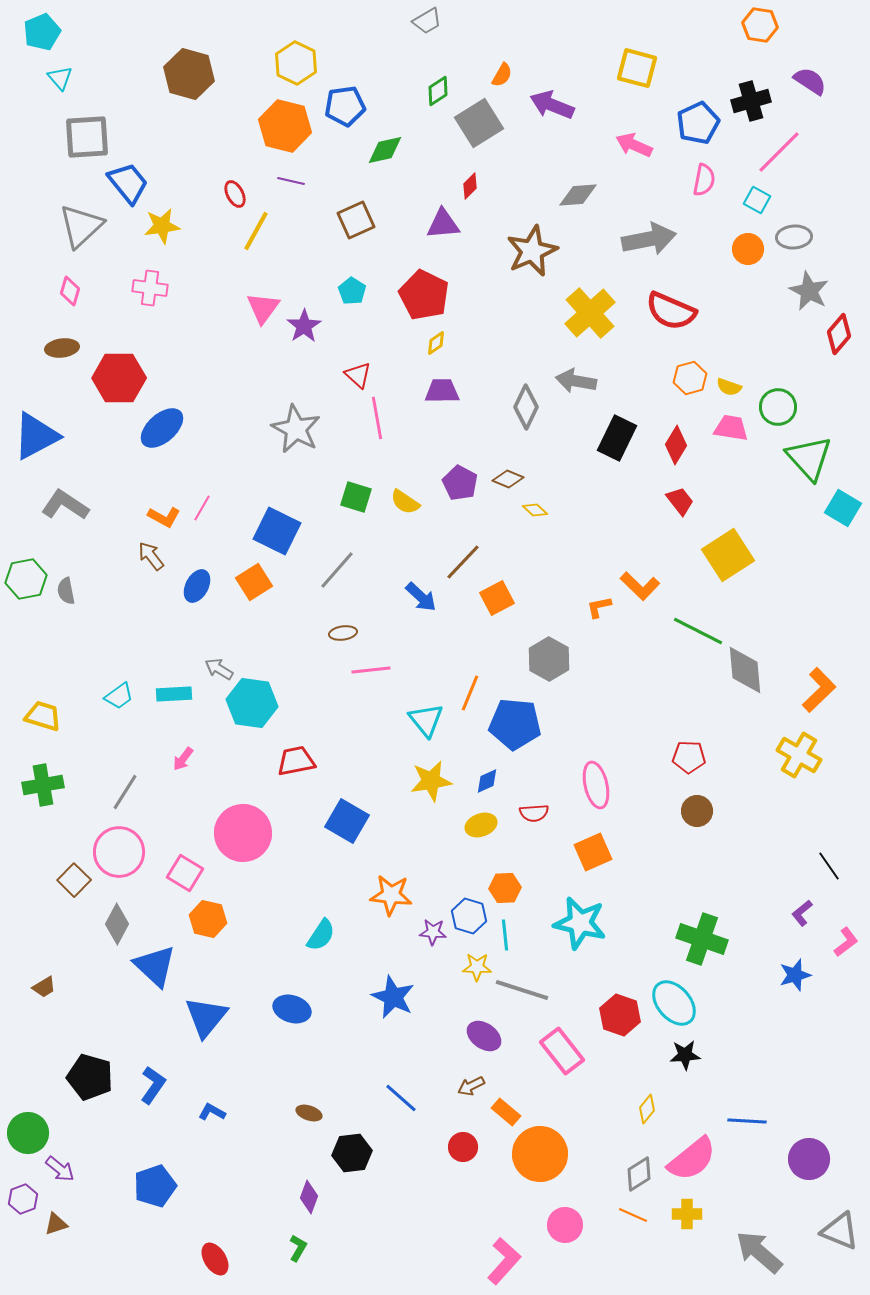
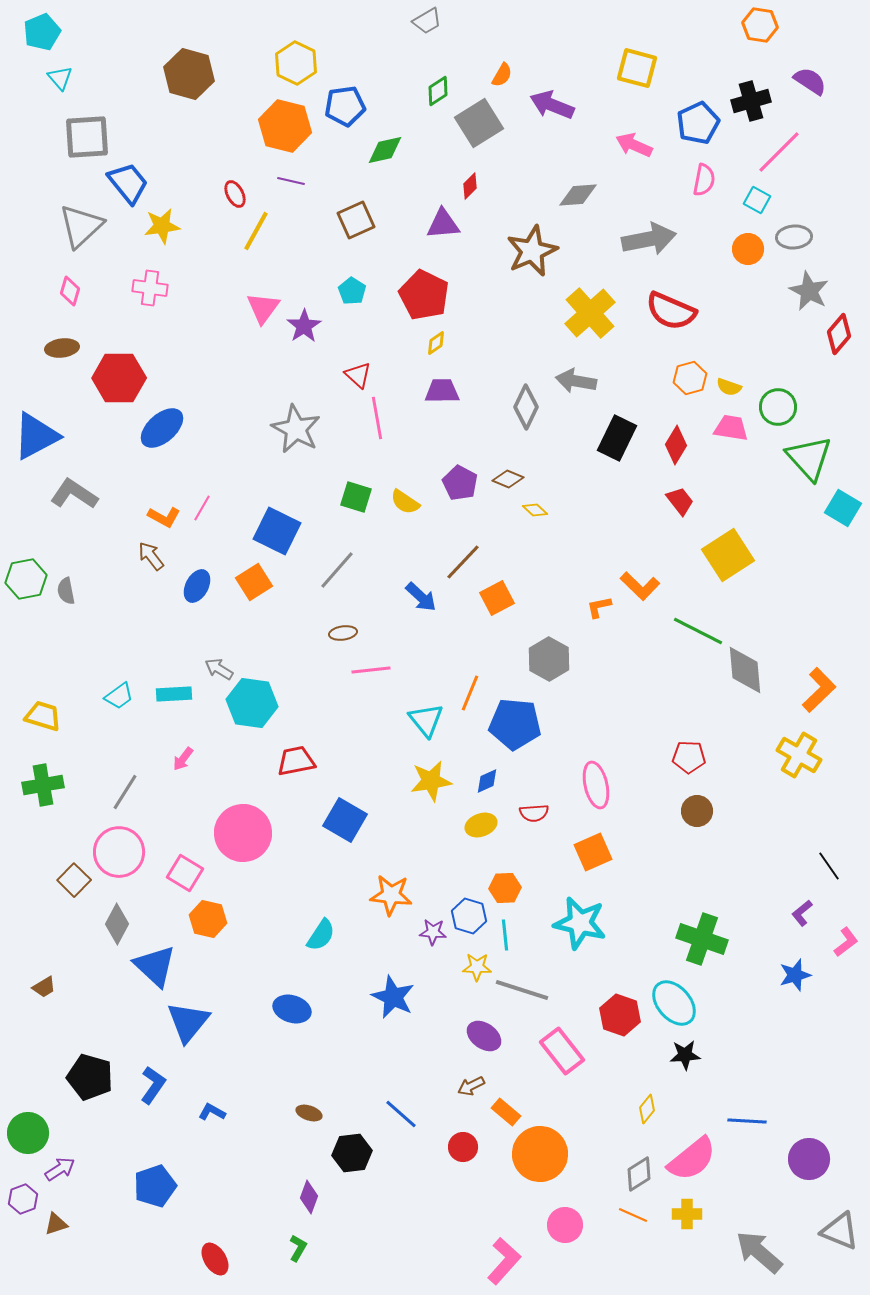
gray L-shape at (65, 505): moved 9 px right, 11 px up
blue square at (347, 821): moved 2 px left, 1 px up
blue triangle at (206, 1017): moved 18 px left, 5 px down
blue line at (401, 1098): moved 16 px down
purple arrow at (60, 1169): rotated 72 degrees counterclockwise
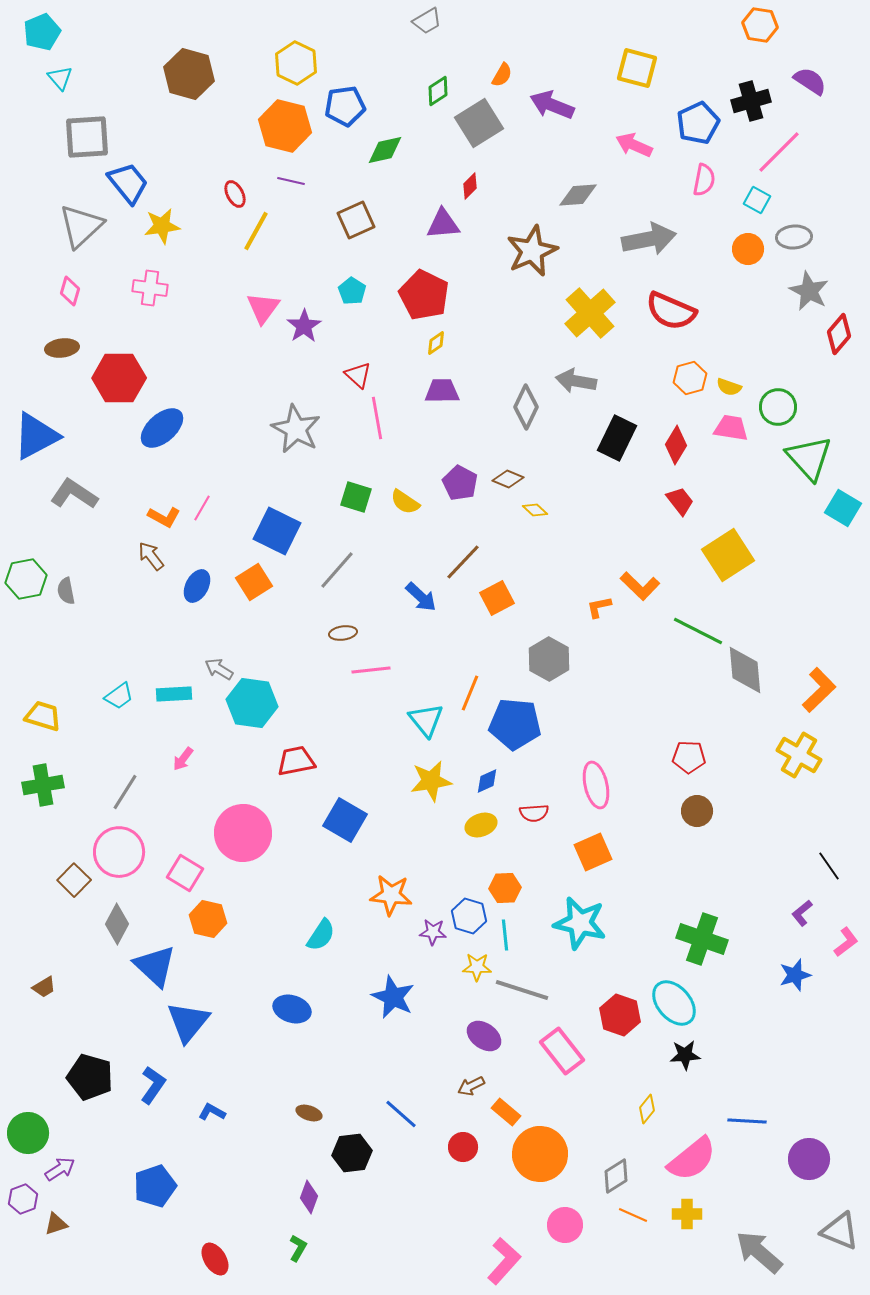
gray diamond at (639, 1174): moved 23 px left, 2 px down
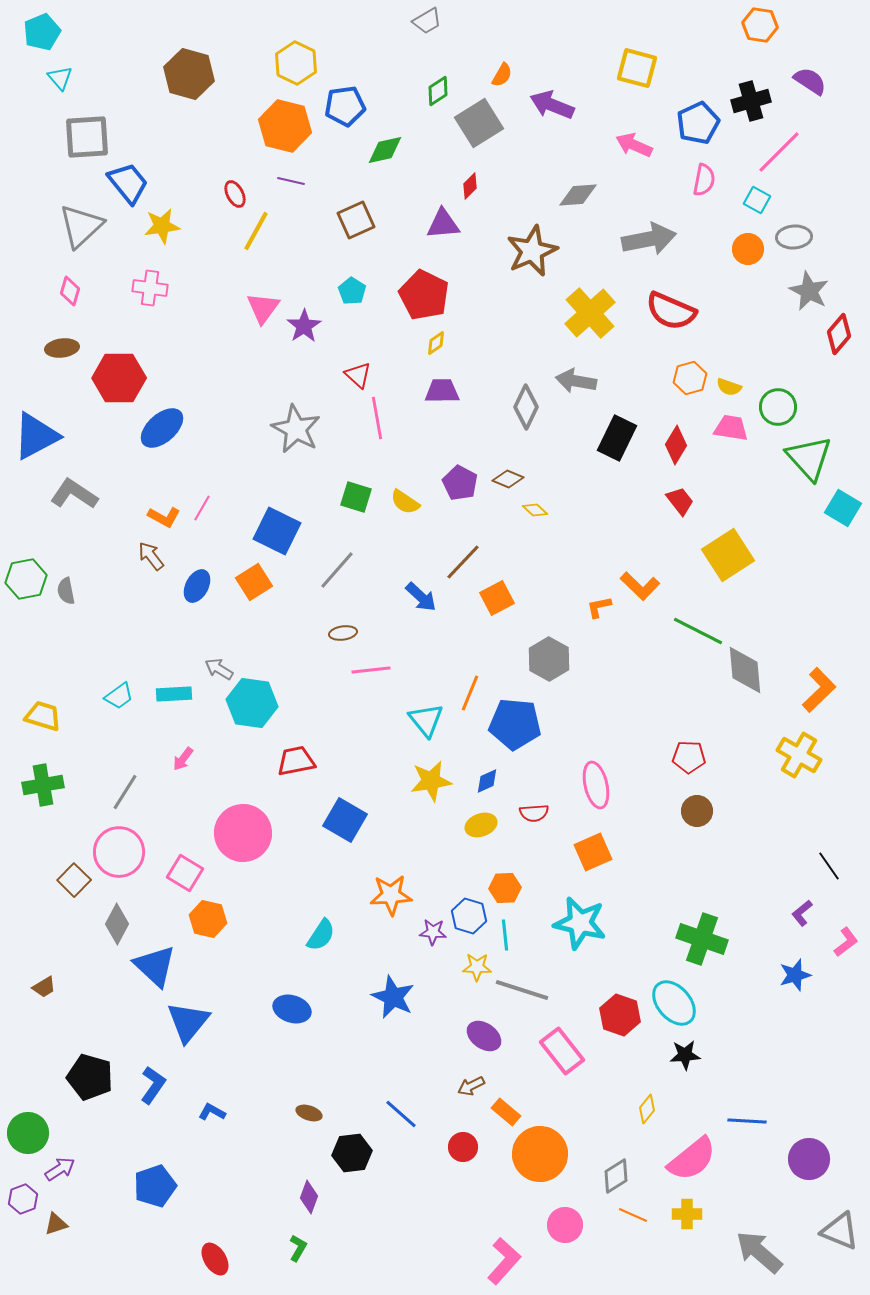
orange star at (391, 895): rotated 9 degrees counterclockwise
